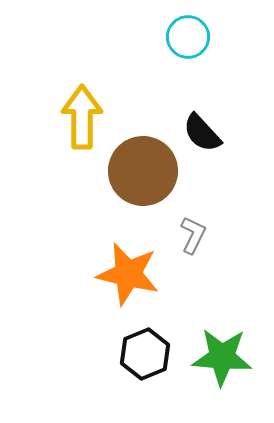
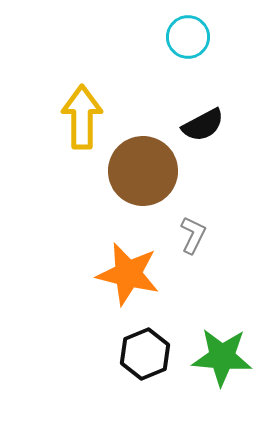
black semicircle: moved 1 px right, 8 px up; rotated 75 degrees counterclockwise
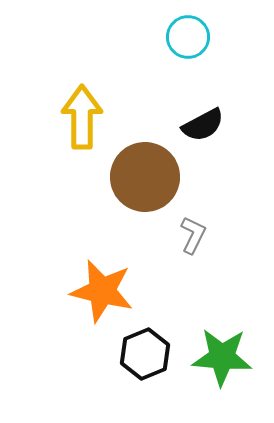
brown circle: moved 2 px right, 6 px down
orange star: moved 26 px left, 17 px down
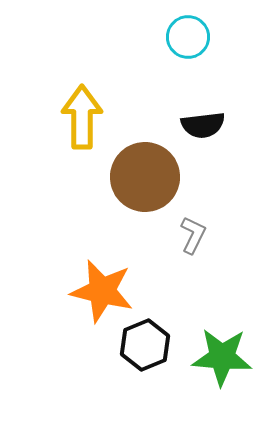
black semicircle: rotated 21 degrees clockwise
black hexagon: moved 9 px up
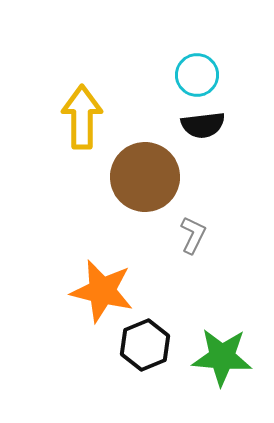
cyan circle: moved 9 px right, 38 px down
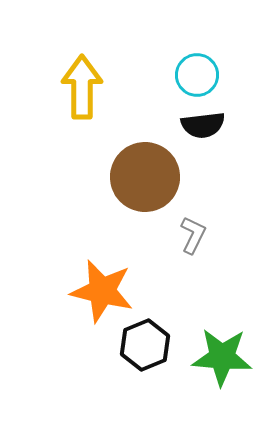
yellow arrow: moved 30 px up
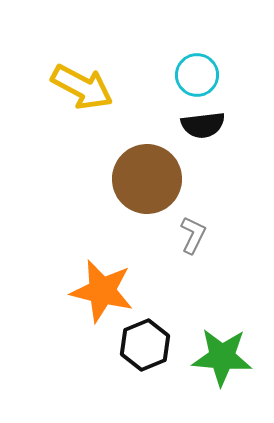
yellow arrow: rotated 118 degrees clockwise
brown circle: moved 2 px right, 2 px down
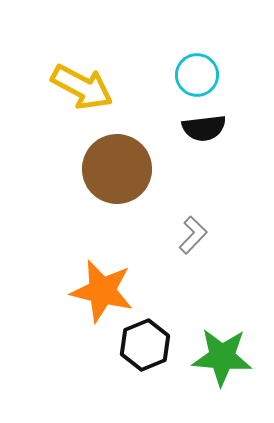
black semicircle: moved 1 px right, 3 px down
brown circle: moved 30 px left, 10 px up
gray L-shape: rotated 18 degrees clockwise
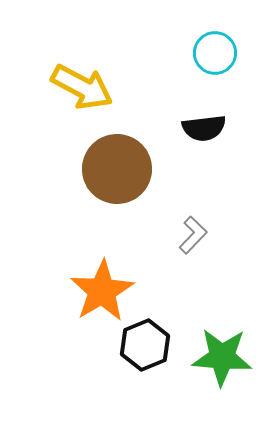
cyan circle: moved 18 px right, 22 px up
orange star: rotated 28 degrees clockwise
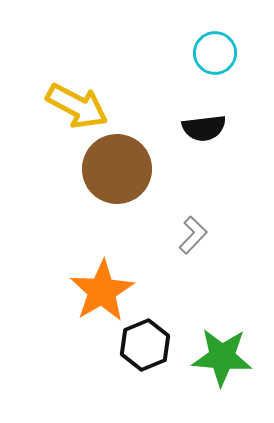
yellow arrow: moved 5 px left, 19 px down
